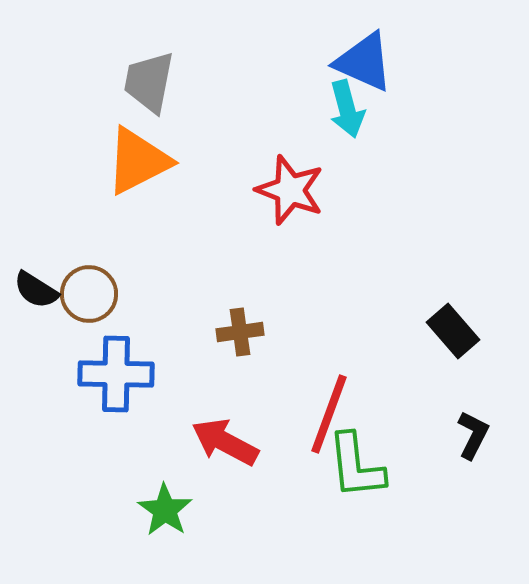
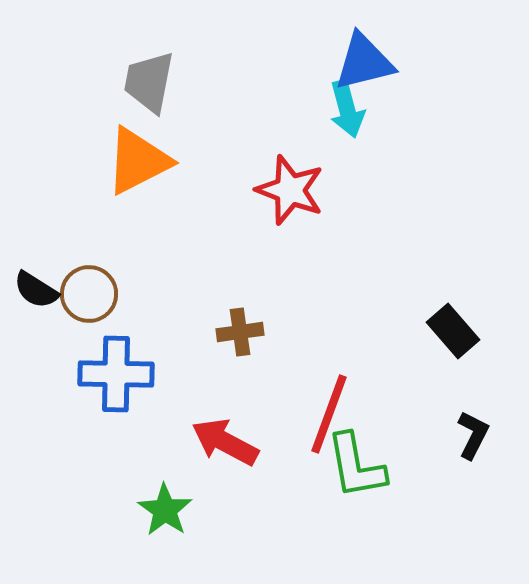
blue triangle: rotated 38 degrees counterclockwise
green L-shape: rotated 4 degrees counterclockwise
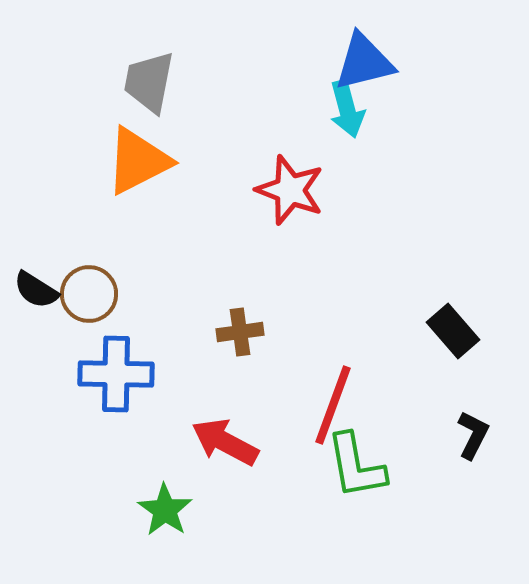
red line: moved 4 px right, 9 px up
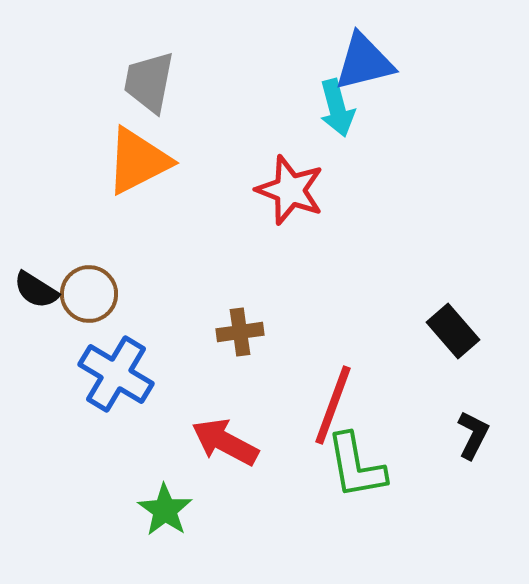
cyan arrow: moved 10 px left, 1 px up
blue cross: rotated 30 degrees clockwise
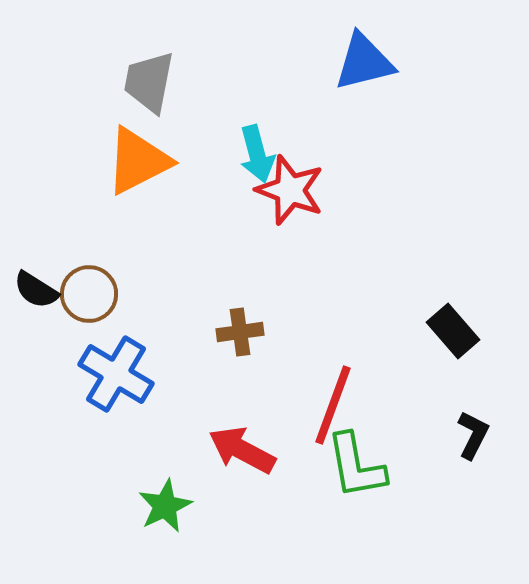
cyan arrow: moved 80 px left, 46 px down
red arrow: moved 17 px right, 8 px down
green star: moved 4 px up; rotated 12 degrees clockwise
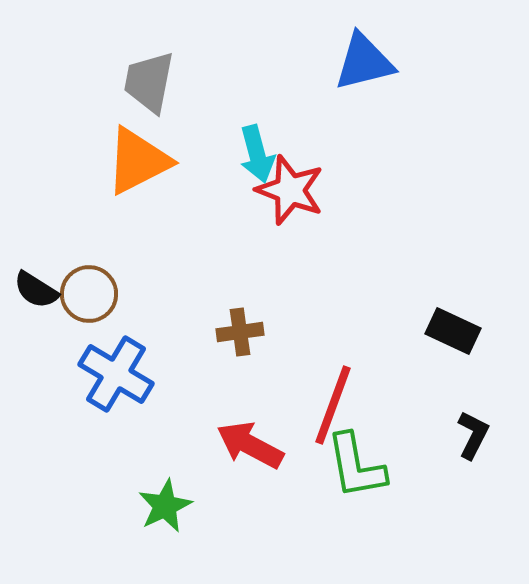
black rectangle: rotated 24 degrees counterclockwise
red arrow: moved 8 px right, 5 px up
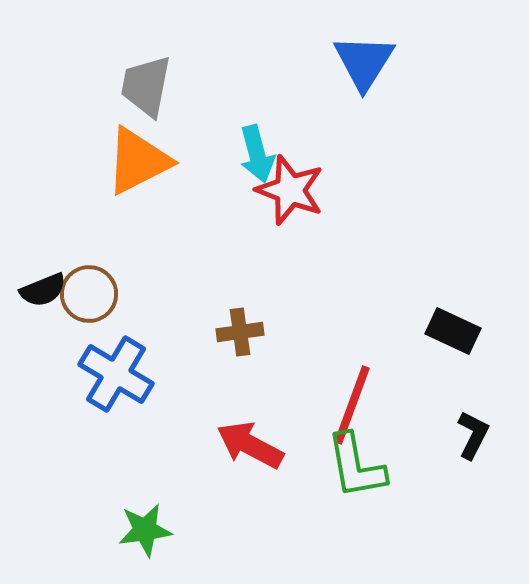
blue triangle: rotated 44 degrees counterclockwise
gray trapezoid: moved 3 px left, 4 px down
black semicircle: moved 7 px right; rotated 54 degrees counterclockwise
red line: moved 19 px right
green star: moved 20 px left, 24 px down; rotated 18 degrees clockwise
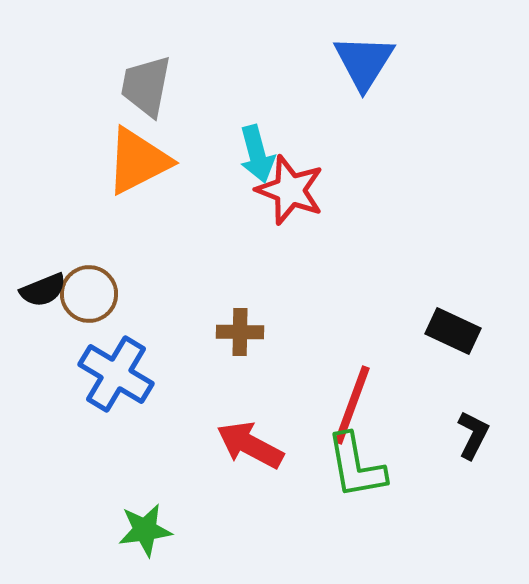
brown cross: rotated 9 degrees clockwise
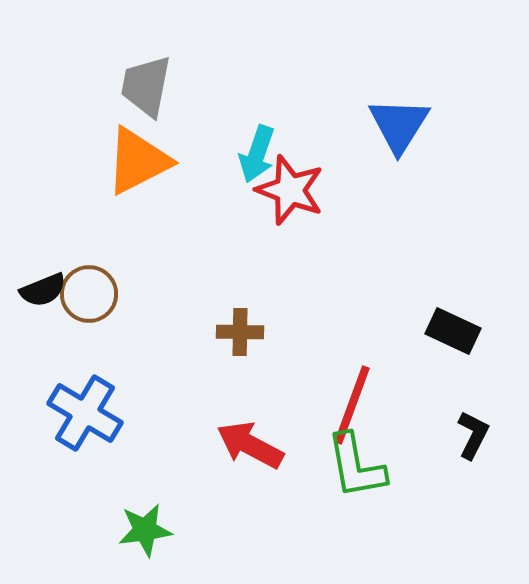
blue triangle: moved 35 px right, 63 px down
cyan arrow: rotated 34 degrees clockwise
blue cross: moved 31 px left, 39 px down
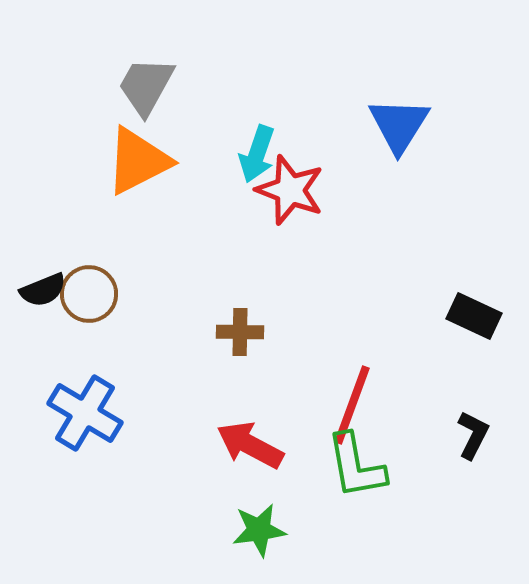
gray trapezoid: rotated 18 degrees clockwise
black rectangle: moved 21 px right, 15 px up
green star: moved 114 px right
